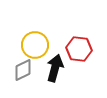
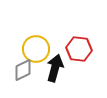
yellow circle: moved 1 px right, 4 px down
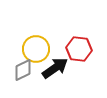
black arrow: rotated 40 degrees clockwise
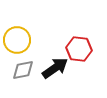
yellow circle: moved 19 px left, 9 px up
gray diamond: rotated 15 degrees clockwise
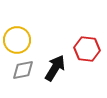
red hexagon: moved 8 px right
black arrow: rotated 24 degrees counterclockwise
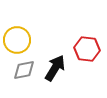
gray diamond: moved 1 px right
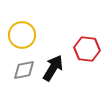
yellow circle: moved 5 px right, 5 px up
black arrow: moved 2 px left
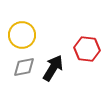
gray diamond: moved 3 px up
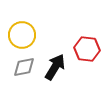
black arrow: moved 2 px right, 1 px up
